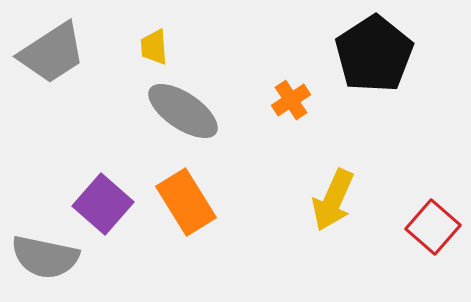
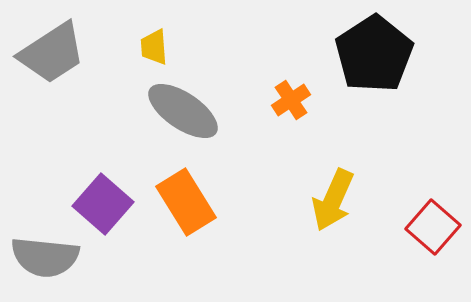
gray semicircle: rotated 6 degrees counterclockwise
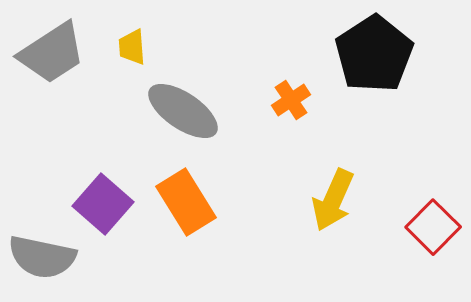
yellow trapezoid: moved 22 px left
red square: rotated 4 degrees clockwise
gray semicircle: moved 3 px left; rotated 6 degrees clockwise
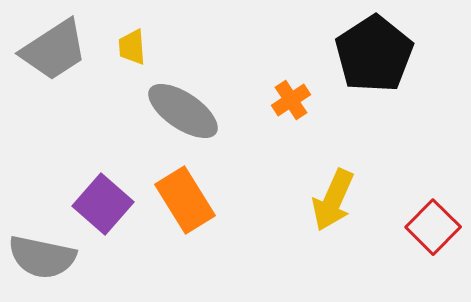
gray trapezoid: moved 2 px right, 3 px up
orange rectangle: moved 1 px left, 2 px up
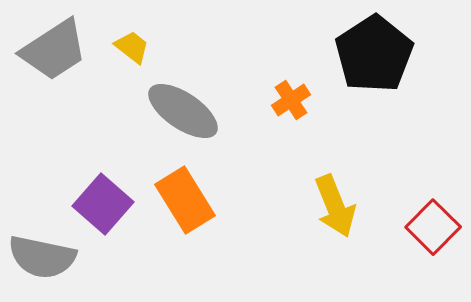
yellow trapezoid: rotated 132 degrees clockwise
yellow arrow: moved 2 px right, 6 px down; rotated 46 degrees counterclockwise
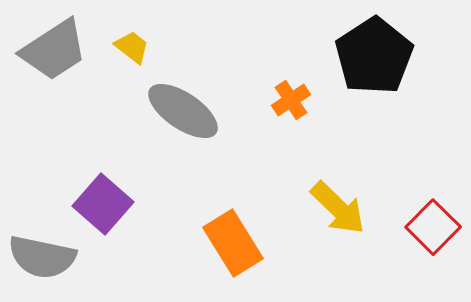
black pentagon: moved 2 px down
orange rectangle: moved 48 px right, 43 px down
yellow arrow: moved 3 px right, 2 px down; rotated 24 degrees counterclockwise
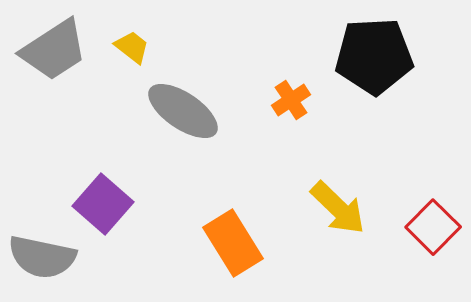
black pentagon: rotated 30 degrees clockwise
